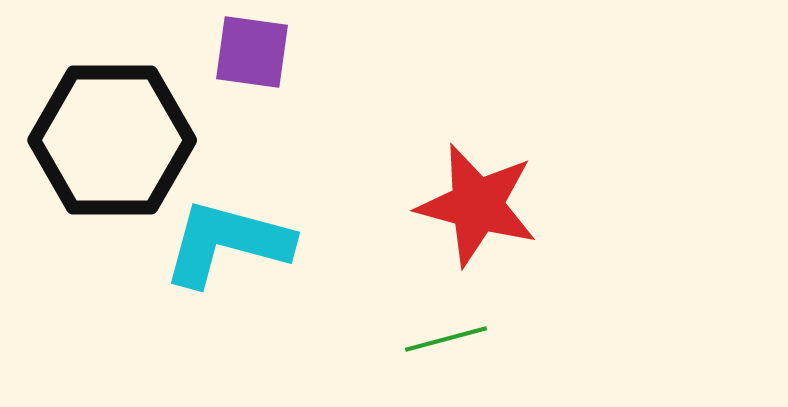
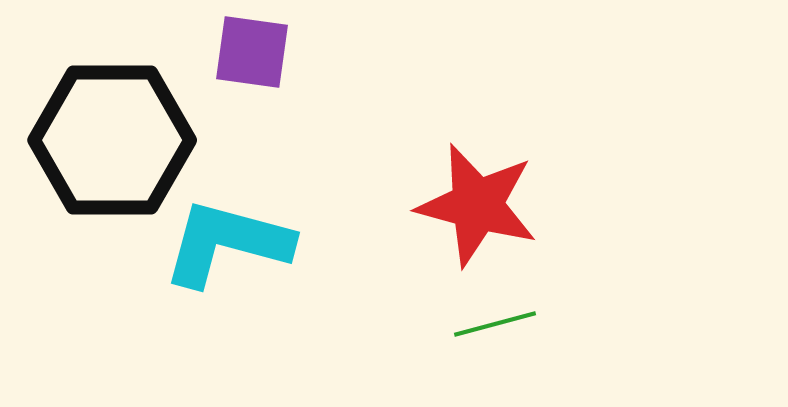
green line: moved 49 px right, 15 px up
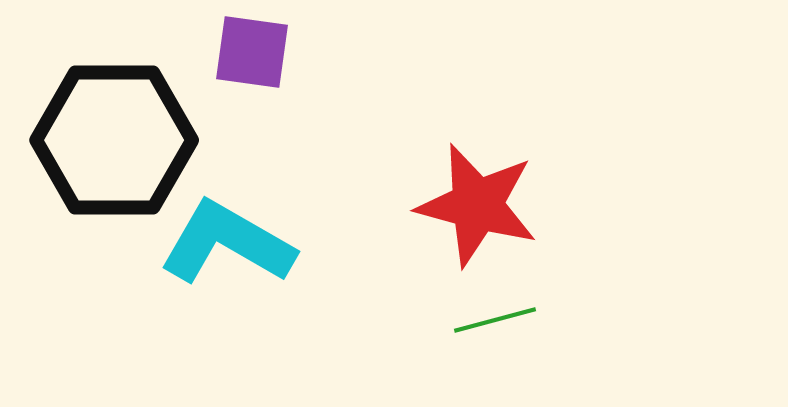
black hexagon: moved 2 px right
cyan L-shape: rotated 15 degrees clockwise
green line: moved 4 px up
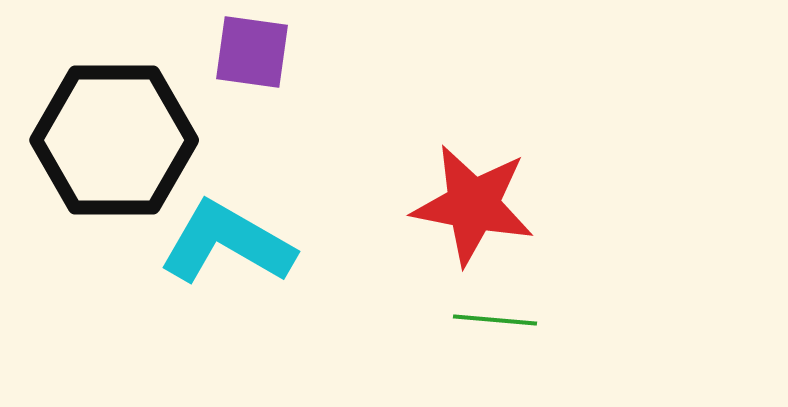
red star: moved 4 px left; rotated 4 degrees counterclockwise
green line: rotated 20 degrees clockwise
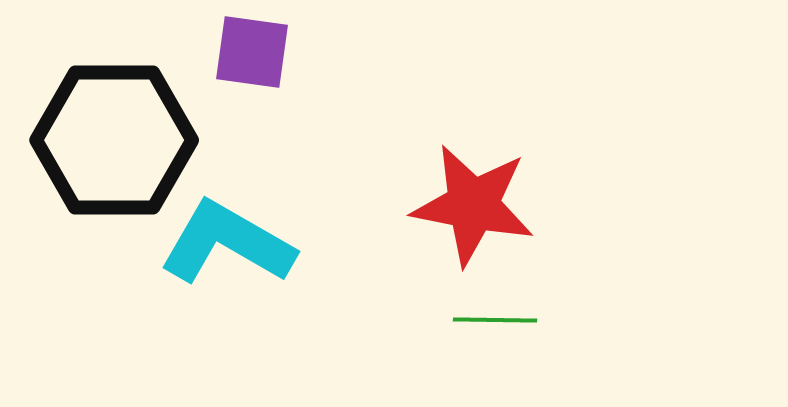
green line: rotated 4 degrees counterclockwise
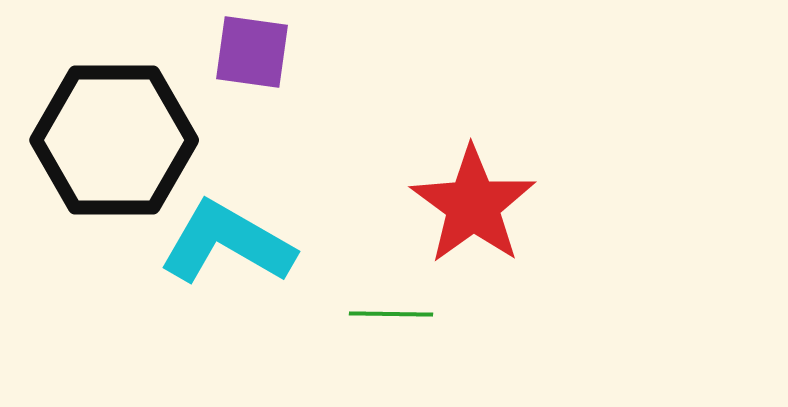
red star: rotated 25 degrees clockwise
green line: moved 104 px left, 6 px up
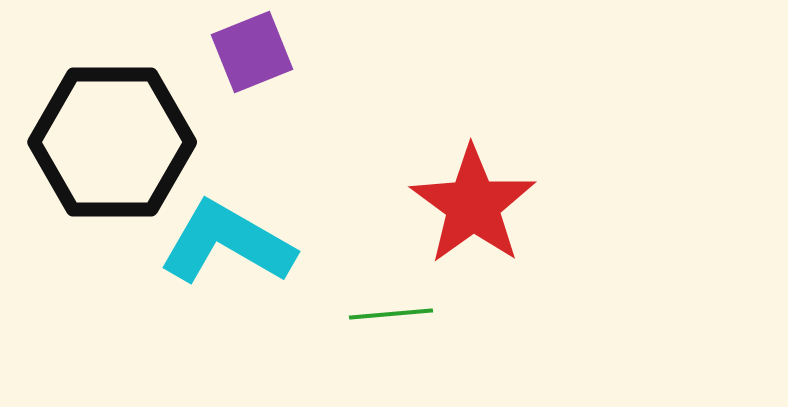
purple square: rotated 30 degrees counterclockwise
black hexagon: moved 2 px left, 2 px down
green line: rotated 6 degrees counterclockwise
